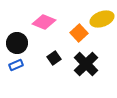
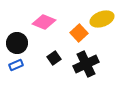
black cross: rotated 20 degrees clockwise
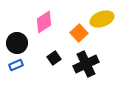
pink diamond: rotated 55 degrees counterclockwise
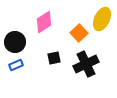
yellow ellipse: rotated 45 degrees counterclockwise
black circle: moved 2 px left, 1 px up
black square: rotated 24 degrees clockwise
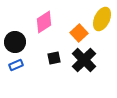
black cross: moved 2 px left, 4 px up; rotated 20 degrees counterclockwise
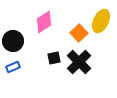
yellow ellipse: moved 1 px left, 2 px down
black circle: moved 2 px left, 1 px up
black cross: moved 5 px left, 2 px down
blue rectangle: moved 3 px left, 2 px down
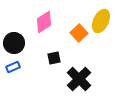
black circle: moved 1 px right, 2 px down
black cross: moved 17 px down
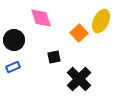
pink diamond: moved 3 px left, 4 px up; rotated 75 degrees counterclockwise
black circle: moved 3 px up
black square: moved 1 px up
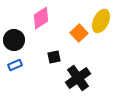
pink diamond: rotated 75 degrees clockwise
blue rectangle: moved 2 px right, 2 px up
black cross: moved 1 px left, 1 px up; rotated 10 degrees clockwise
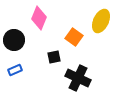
pink diamond: moved 2 px left; rotated 35 degrees counterclockwise
orange square: moved 5 px left, 4 px down; rotated 12 degrees counterclockwise
blue rectangle: moved 5 px down
black cross: rotated 30 degrees counterclockwise
